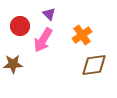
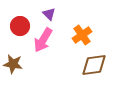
brown star: rotated 12 degrees clockwise
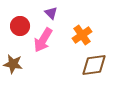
purple triangle: moved 2 px right, 1 px up
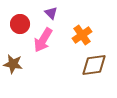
red circle: moved 2 px up
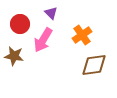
brown star: moved 1 px right, 8 px up
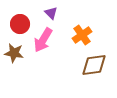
brown star: moved 3 px up
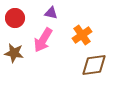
purple triangle: rotated 32 degrees counterclockwise
red circle: moved 5 px left, 6 px up
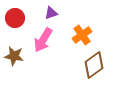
purple triangle: rotated 32 degrees counterclockwise
brown star: moved 3 px down
brown diamond: rotated 28 degrees counterclockwise
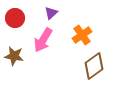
purple triangle: rotated 24 degrees counterclockwise
brown diamond: moved 1 px down
